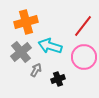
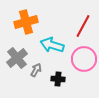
red line: rotated 10 degrees counterclockwise
cyan arrow: moved 2 px right, 1 px up
gray cross: moved 4 px left, 6 px down
pink circle: moved 2 px down
black cross: rotated 24 degrees clockwise
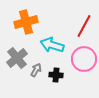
red line: moved 1 px right
black cross: moved 2 px left, 4 px up
